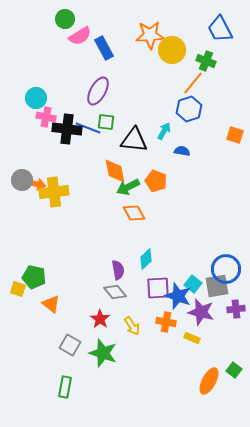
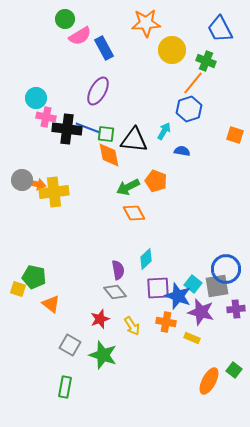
orange star at (150, 35): moved 4 px left, 12 px up
green square at (106, 122): moved 12 px down
orange diamond at (115, 171): moved 6 px left, 16 px up
red star at (100, 319): rotated 18 degrees clockwise
green star at (103, 353): moved 2 px down
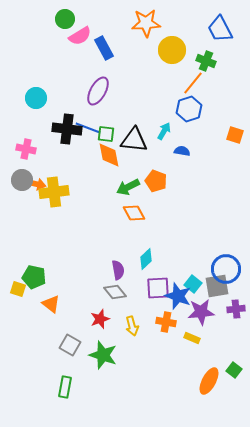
pink cross at (46, 117): moved 20 px left, 32 px down
purple star at (201, 312): rotated 20 degrees counterclockwise
yellow arrow at (132, 326): rotated 18 degrees clockwise
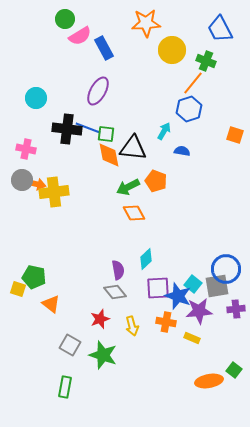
black triangle at (134, 140): moved 1 px left, 8 px down
purple star at (201, 312): moved 2 px left, 1 px up
orange ellipse at (209, 381): rotated 52 degrees clockwise
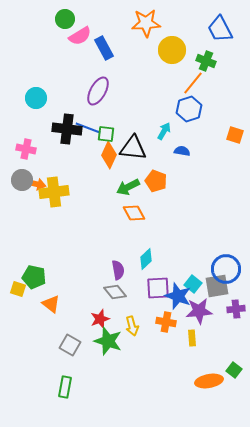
orange diamond at (109, 155): rotated 36 degrees clockwise
yellow rectangle at (192, 338): rotated 63 degrees clockwise
green star at (103, 355): moved 5 px right, 14 px up
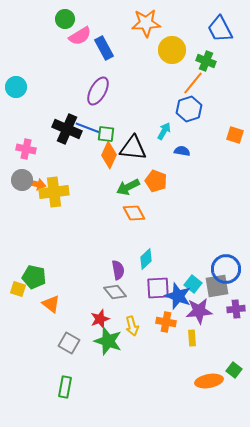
cyan circle at (36, 98): moved 20 px left, 11 px up
black cross at (67, 129): rotated 16 degrees clockwise
gray square at (70, 345): moved 1 px left, 2 px up
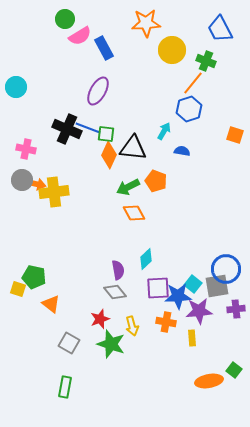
blue star at (178, 296): rotated 24 degrees counterclockwise
green star at (108, 341): moved 3 px right, 3 px down
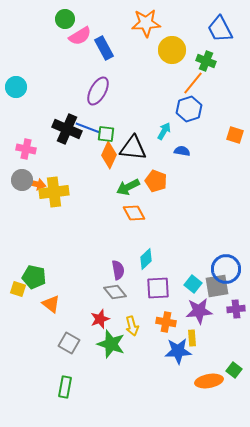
blue star at (178, 296): moved 55 px down
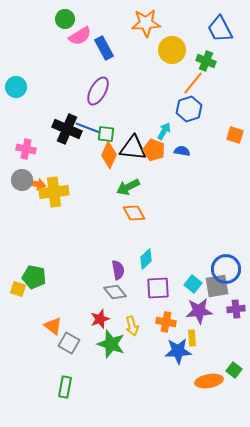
orange pentagon at (156, 181): moved 2 px left, 31 px up
orange triangle at (51, 304): moved 2 px right, 22 px down
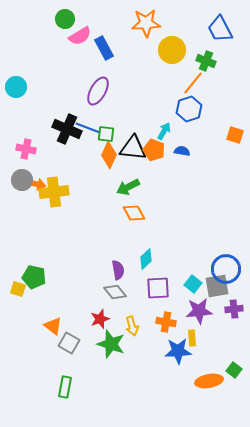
purple cross at (236, 309): moved 2 px left
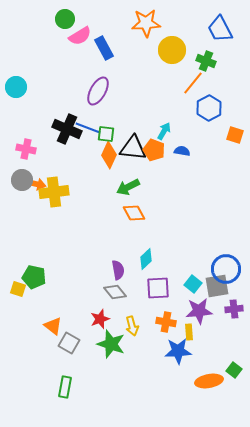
blue hexagon at (189, 109): moved 20 px right, 1 px up; rotated 10 degrees counterclockwise
yellow rectangle at (192, 338): moved 3 px left, 6 px up
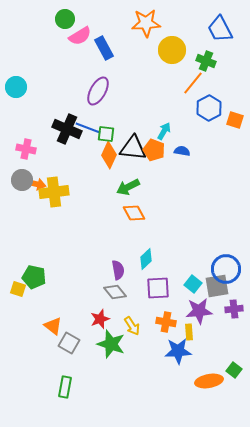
orange square at (235, 135): moved 15 px up
yellow arrow at (132, 326): rotated 18 degrees counterclockwise
